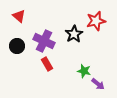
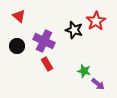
red star: rotated 18 degrees counterclockwise
black star: moved 4 px up; rotated 24 degrees counterclockwise
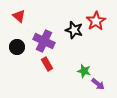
black circle: moved 1 px down
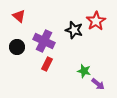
red rectangle: rotated 56 degrees clockwise
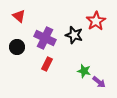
black star: moved 5 px down
purple cross: moved 1 px right, 3 px up
purple arrow: moved 1 px right, 2 px up
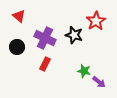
red rectangle: moved 2 px left
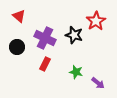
green star: moved 8 px left, 1 px down
purple arrow: moved 1 px left, 1 px down
